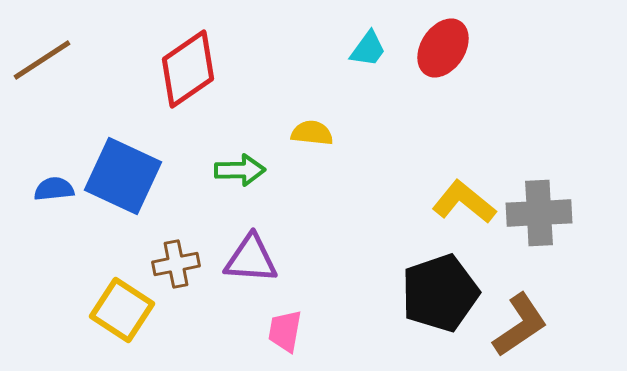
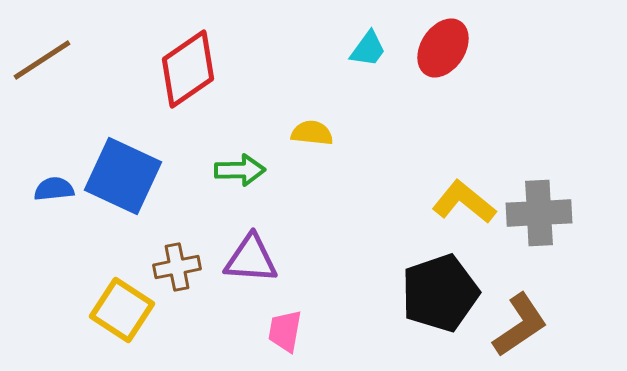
brown cross: moved 1 px right, 3 px down
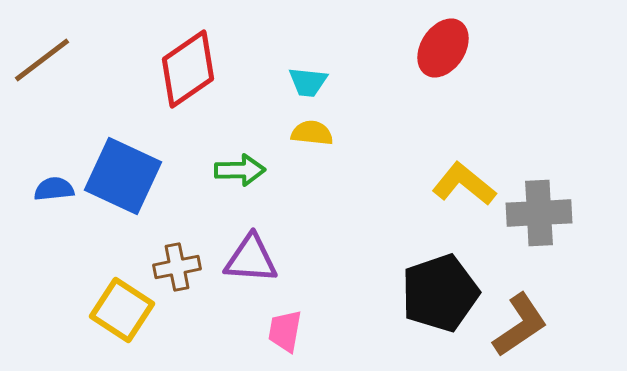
cyan trapezoid: moved 60 px left, 33 px down; rotated 60 degrees clockwise
brown line: rotated 4 degrees counterclockwise
yellow L-shape: moved 18 px up
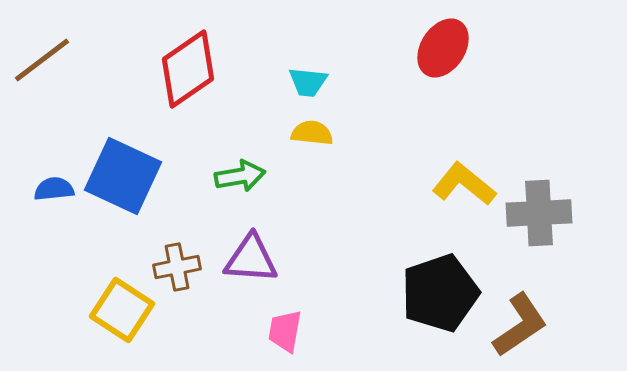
green arrow: moved 6 px down; rotated 9 degrees counterclockwise
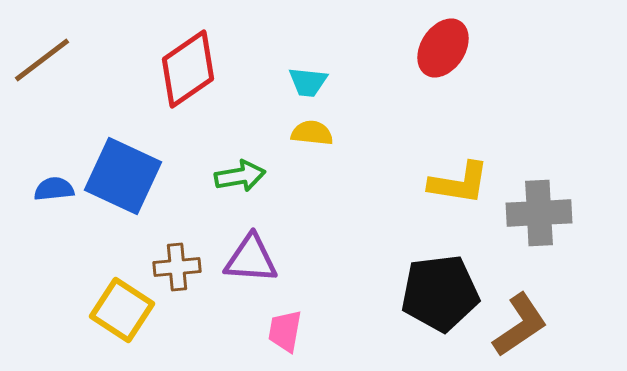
yellow L-shape: moved 5 px left, 1 px up; rotated 150 degrees clockwise
brown cross: rotated 6 degrees clockwise
black pentagon: rotated 12 degrees clockwise
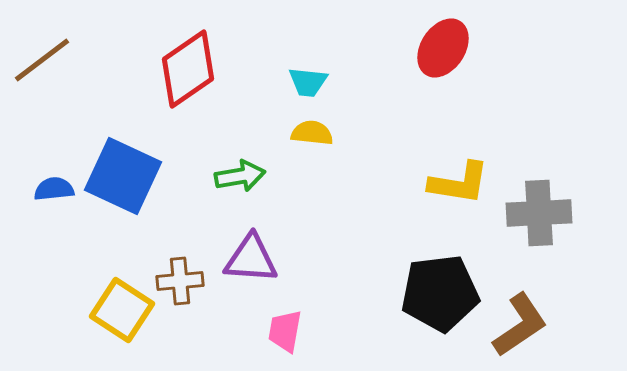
brown cross: moved 3 px right, 14 px down
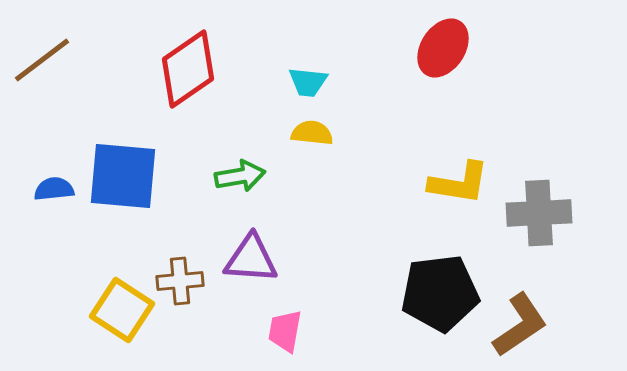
blue square: rotated 20 degrees counterclockwise
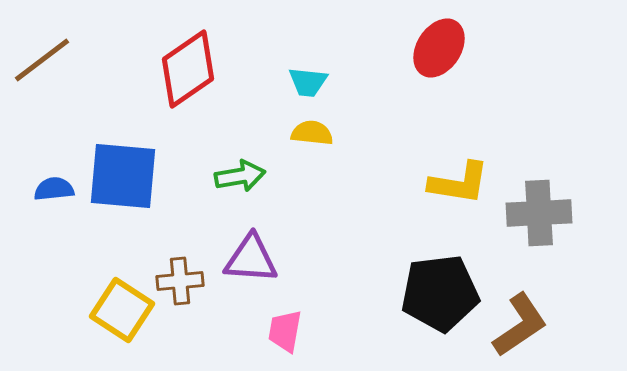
red ellipse: moved 4 px left
